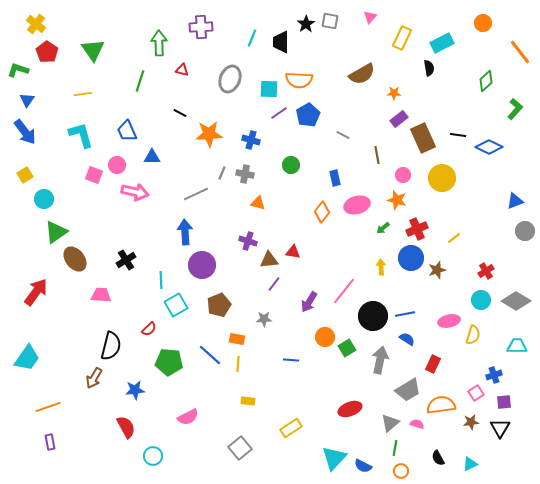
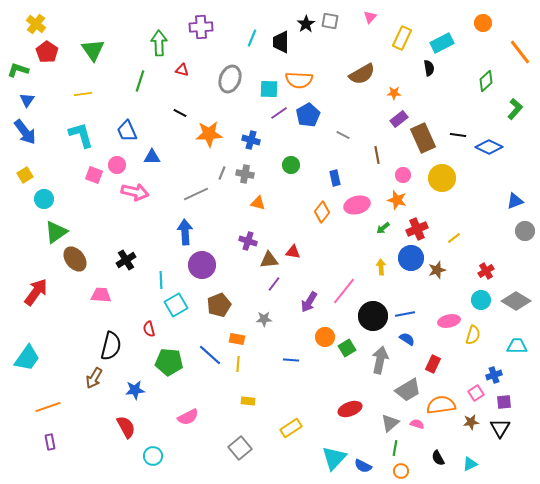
red semicircle at (149, 329): rotated 119 degrees clockwise
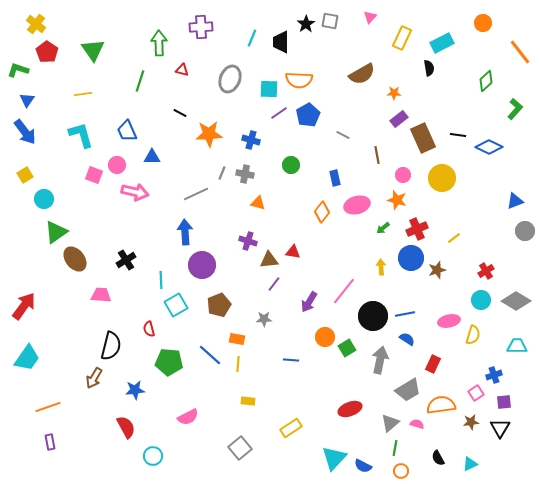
red arrow at (36, 292): moved 12 px left, 14 px down
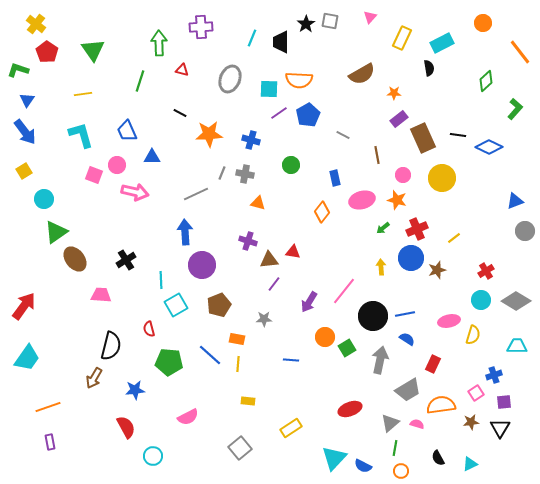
yellow square at (25, 175): moved 1 px left, 4 px up
pink ellipse at (357, 205): moved 5 px right, 5 px up
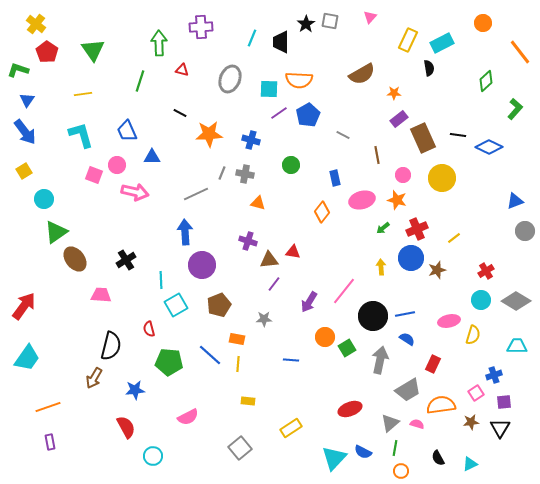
yellow rectangle at (402, 38): moved 6 px right, 2 px down
blue semicircle at (363, 466): moved 14 px up
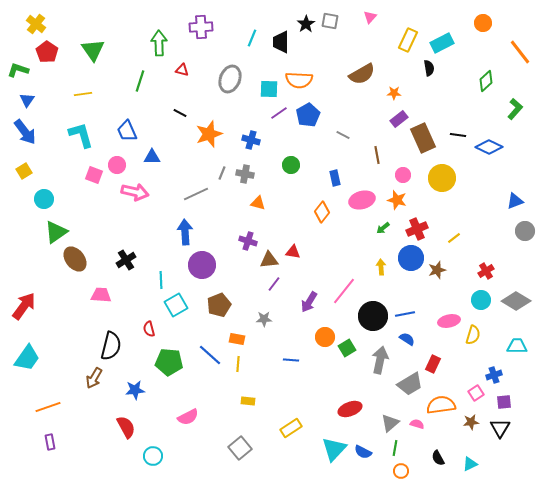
orange star at (209, 134): rotated 16 degrees counterclockwise
gray trapezoid at (408, 390): moved 2 px right, 6 px up
cyan triangle at (334, 458): moved 9 px up
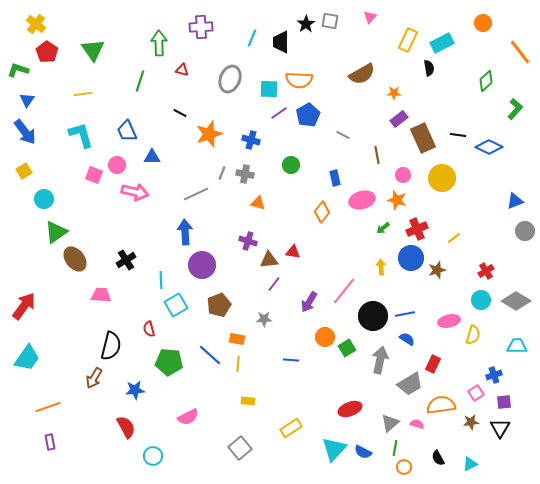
orange circle at (401, 471): moved 3 px right, 4 px up
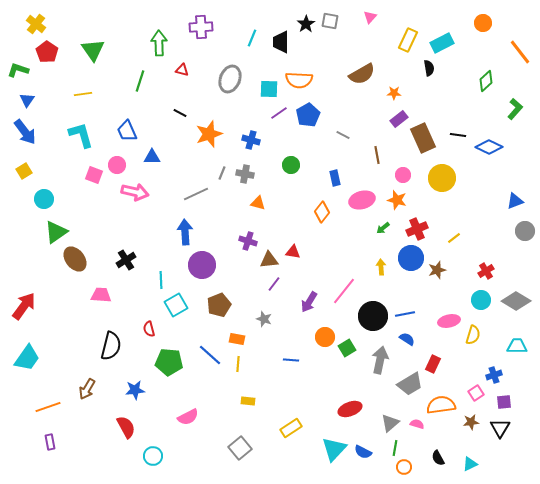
gray star at (264, 319): rotated 21 degrees clockwise
brown arrow at (94, 378): moved 7 px left, 11 px down
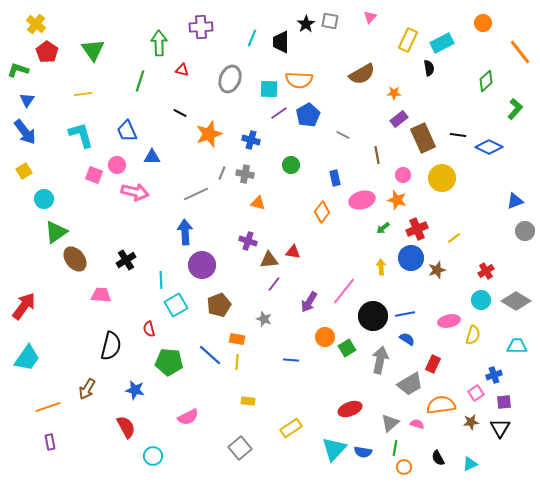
yellow line at (238, 364): moved 1 px left, 2 px up
blue star at (135, 390): rotated 18 degrees clockwise
blue semicircle at (363, 452): rotated 18 degrees counterclockwise
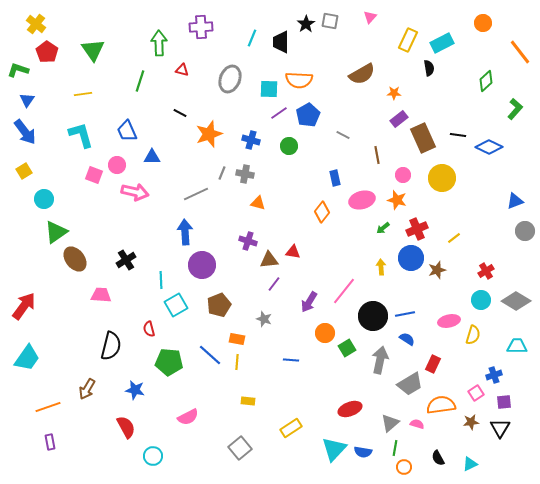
green circle at (291, 165): moved 2 px left, 19 px up
orange circle at (325, 337): moved 4 px up
